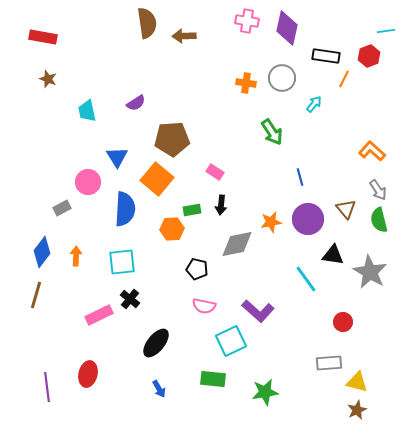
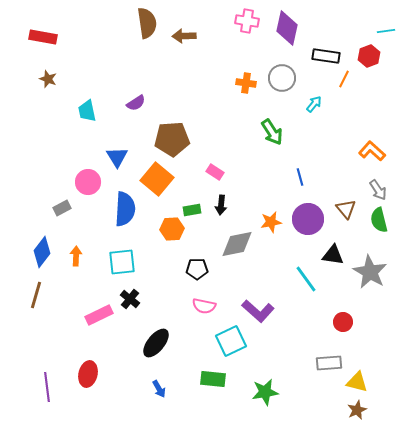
black pentagon at (197, 269): rotated 15 degrees counterclockwise
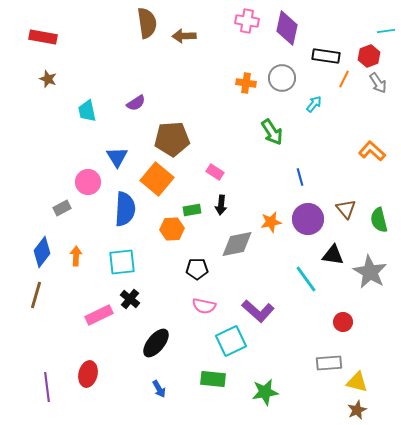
gray arrow at (378, 190): moved 107 px up
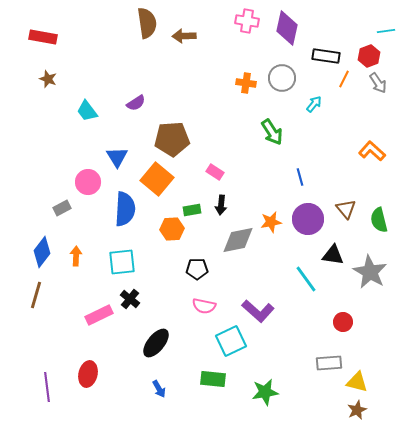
cyan trapezoid at (87, 111): rotated 25 degrees counterclockwise
gray diamond at (237, 244): moved 1 px right, 4 px up
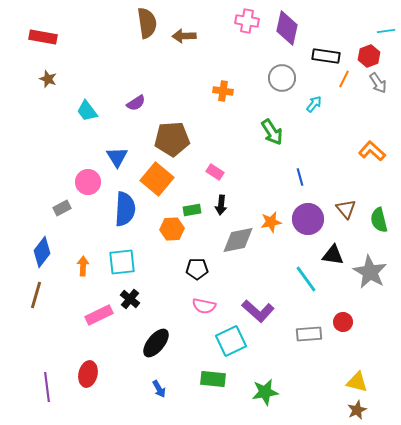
orange cross at (246, 83): moved 23 px left, 8 px down
orange arrow at (76, 256): moved 7 px right, 10 px down
gray rectangle at (329, 363): moved 20 px left, 29 px up
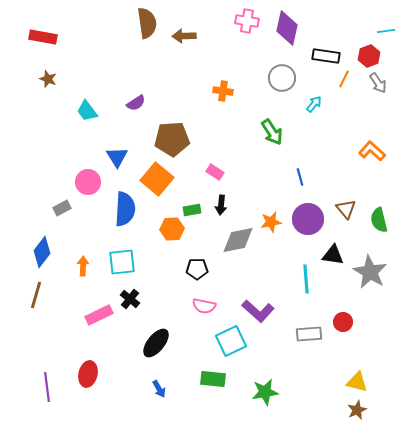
cyan line at (306, 279): rotated 32 degrees clockwise
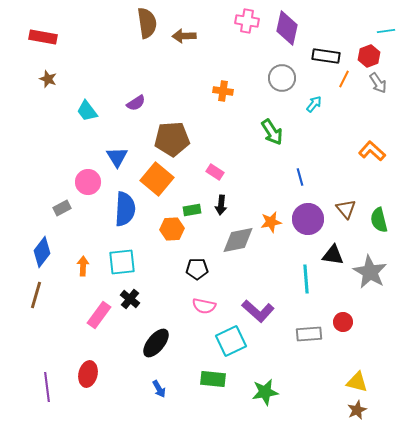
pink rectangle at (99, 315): rotated 28 degrees counterclockwise
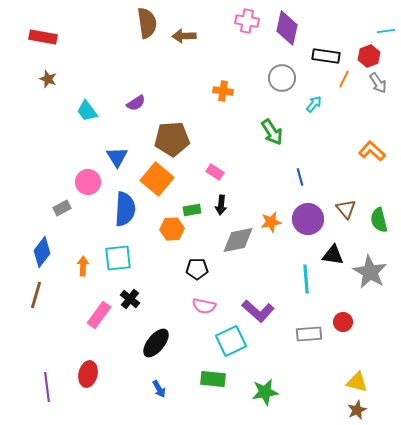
cyan square at (122, 262): moved 4 px left, 4 px up
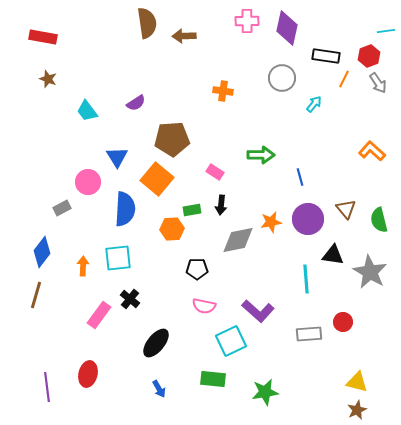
pink cross at (247, 21): rotated 10 degrees counterclockwise
green arrow at (272, 132): moved 11 px left, 23 px down; rotated 56 degrees counterclockwise
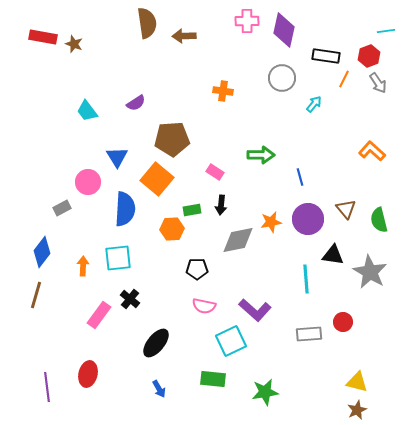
purple diamond at (287, 28): moved 3 px left, 2 px down
brown star at (48, 79): moved 26 px right, 35 px up
purple L-shape at (258, 311): moved 3 px left, 1 px up
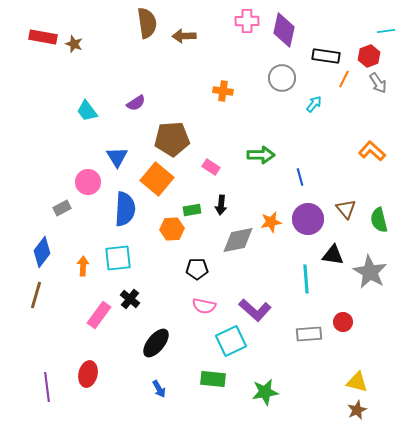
pink rectangle at (215, 172): moved 4 px left, 5 px up
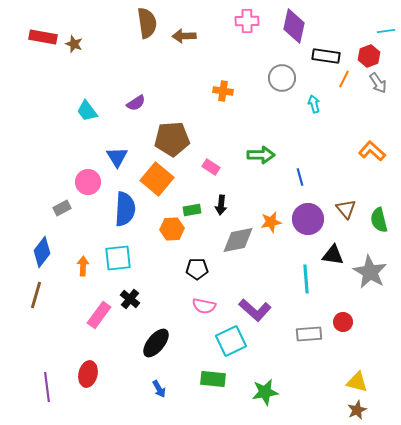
purple diamond at (284, 30): moved 10 px right, 4 px up
cyan arrow at (314, 104): rotated 54 degrees counterclockwise
